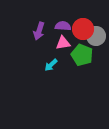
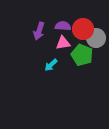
gray circle: moved 2 px down
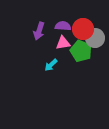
gray circle: moved 1 px left
green pentagon: moved 1 px left, 4 px up
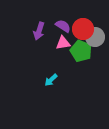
purple semicircle: rotated 28 degrees clockwise
gray circle: moved 1 px up
cyan arrow: moved 15 px down
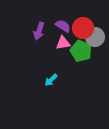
red circle: moved 1 px up
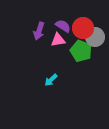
pink triangle: moved 5 px left, 3 px up
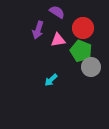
purple semicircle: moved 6 px left, 14 px up
purple arrow: moved 1 px left, 1 px up
gray circle: moved 4 px left, 30 px down
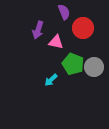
purple semicircle: moved 7 px right; rotated 35 degrees clockwise
pink triangle: moved 2 px left, 2 px down; rotated 21 degrees clockwise
green pentagon: moved 8 px left, 13 px down
gray circle: moved 3 px right
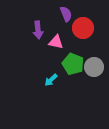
purple semicircle: moved 2 px right, 2 px down
purple arrow: rotated 24 degrees counterclockwise
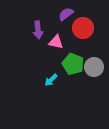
purple semicircle: rotated 105 degrees counterclockwise
